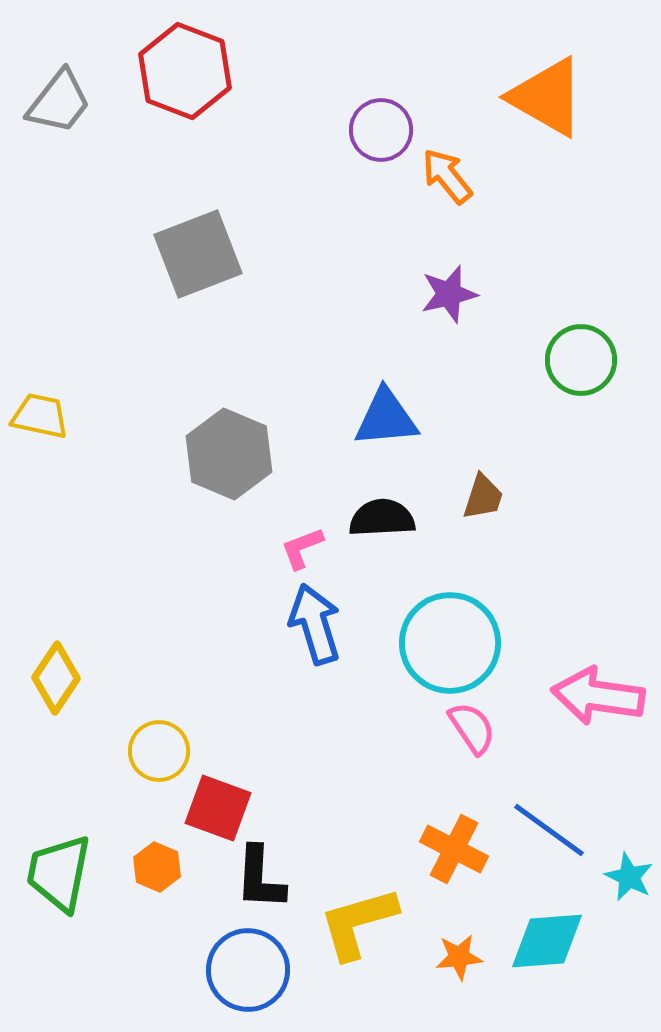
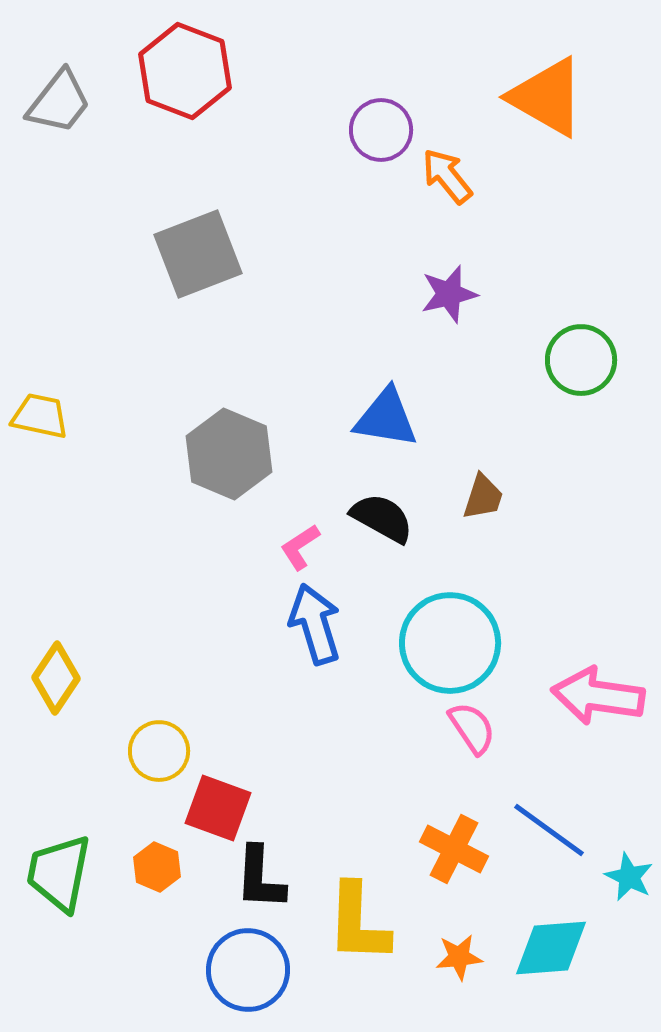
blue triangle: rotated 14 degrees clockwise
black semicircle: rotated 32 degrees clockwise
pink L-shape: moved 2 px left, 1 px up; rotated 12 degrees counterclockwise
yellow L-shape: rotated 72 degrees counterclockwise
cyan diamond: moved 4 px right, 7 px down
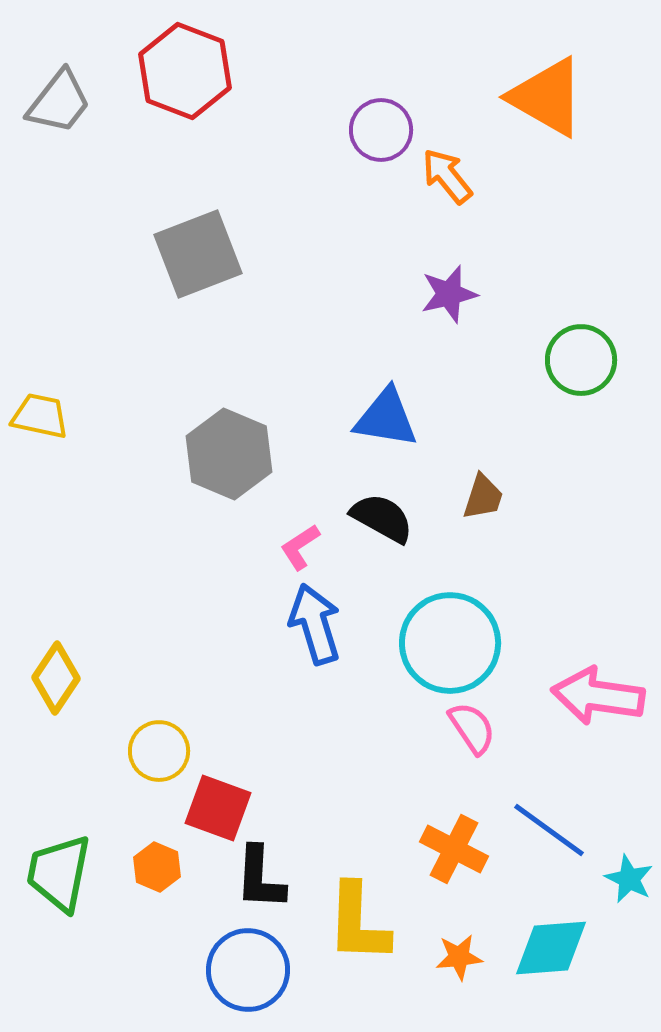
cyan star: moved 2 px down
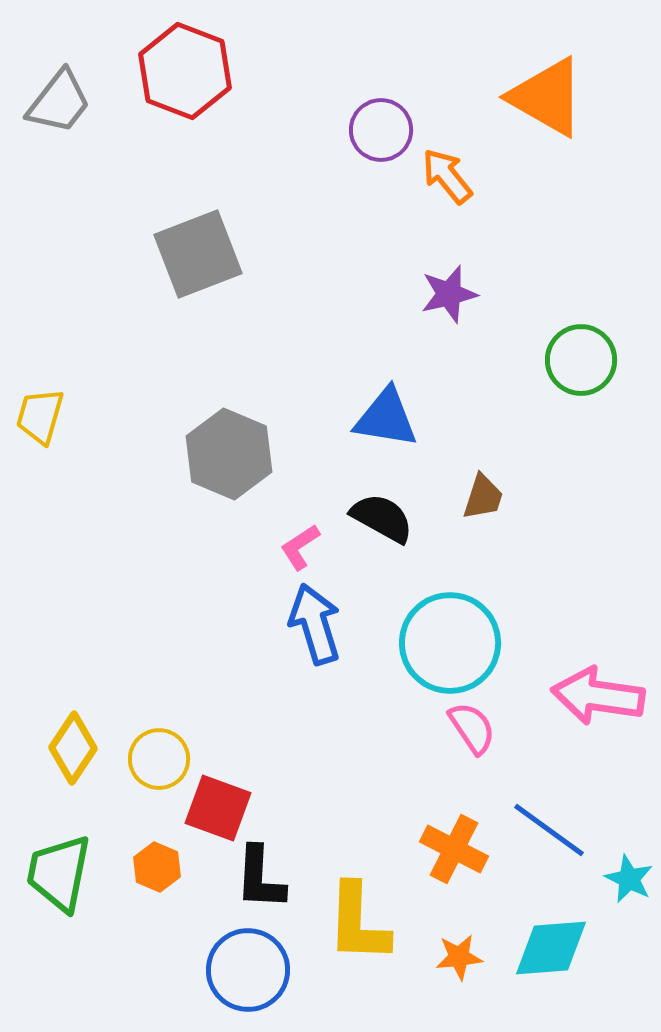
yellow trapezoid: rotated 86 degrees counterclockwise
yellow diamond: moved 17 px right, 70 px down
yellow circle: moved 8 px down
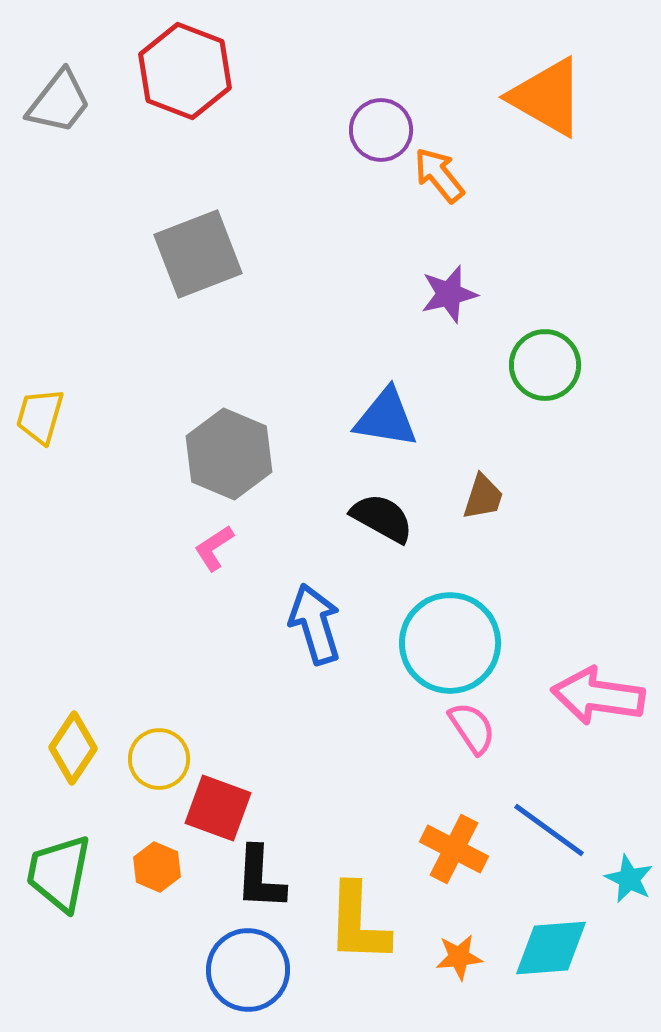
orange arrow: moved 8 px left, 1 px up
green circle: moved 36 px left, 5 px down
pink L-shape: moved 86 px left, 1 px down
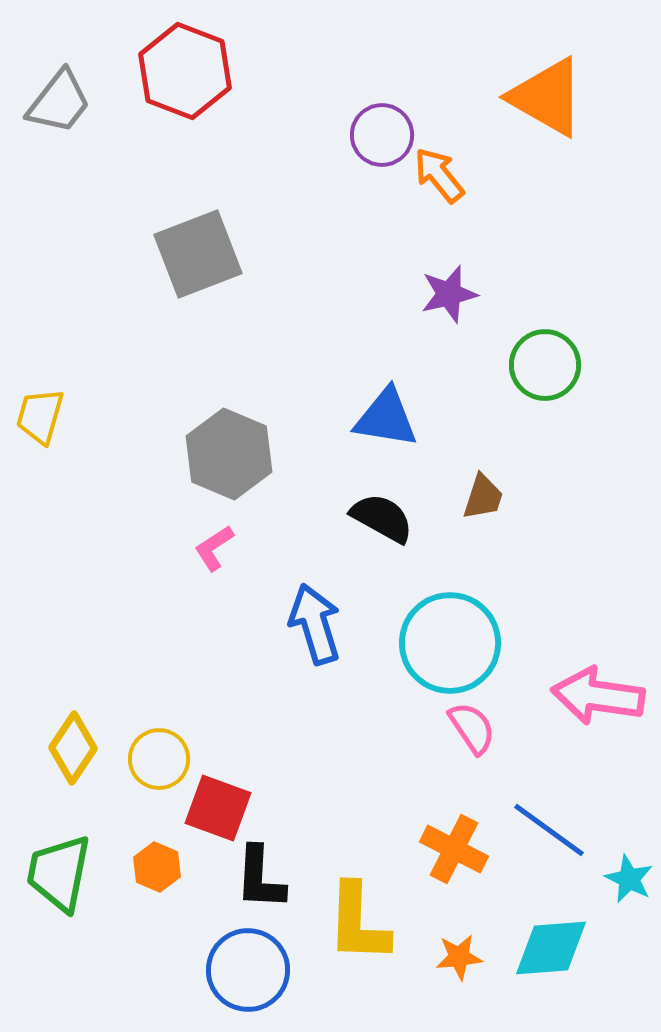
purple circle: moved 1 px right, 5 px down
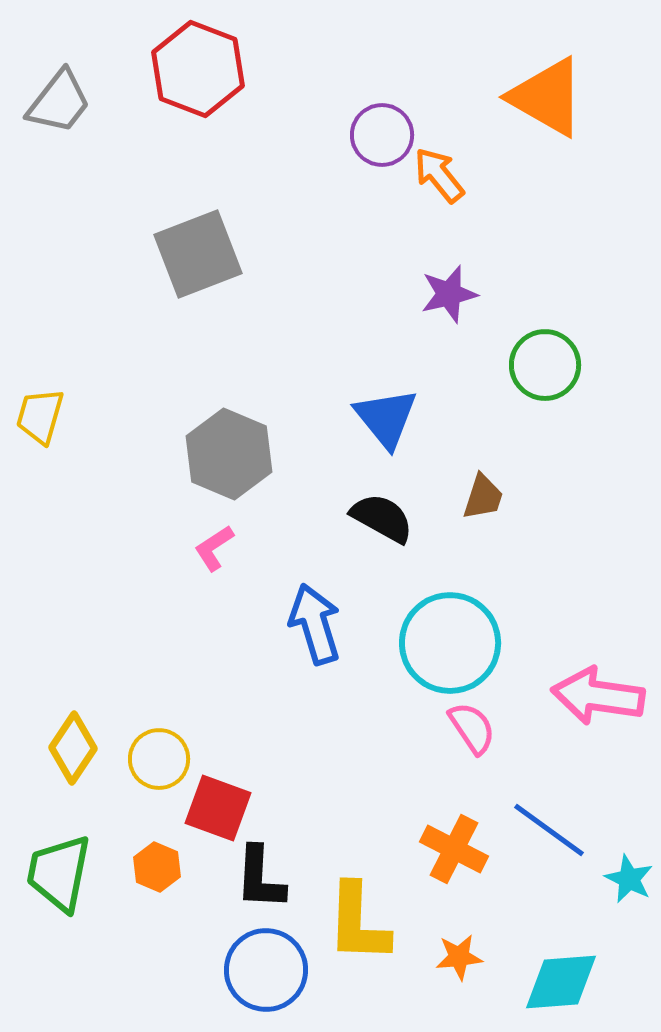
red hexagon: moved 13 px right, 2 px up
blue triangle: rotated 42 degrees clockwise
cyan diamond: moved 10 px right, 34 px down
blue circle: moved 18 px right
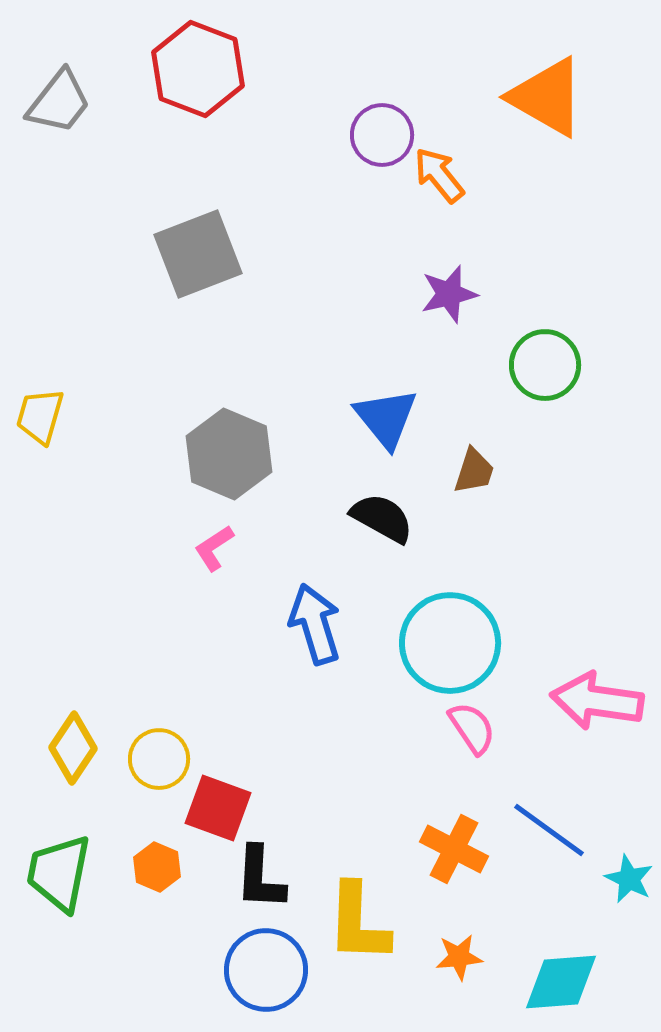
brown trapezoid: moved 9 px left, 26 px up
pink arrow: moved 1 px left, 5 px down
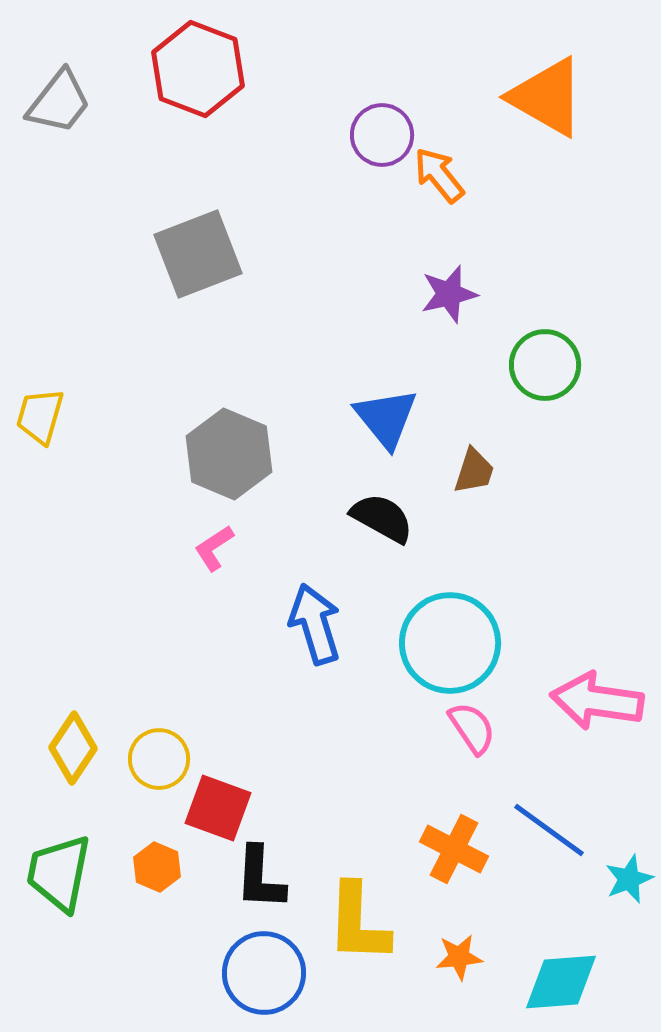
cyan star: rotated 24 degrees clockwise
blue circle: moved 2 px left, 3 px down
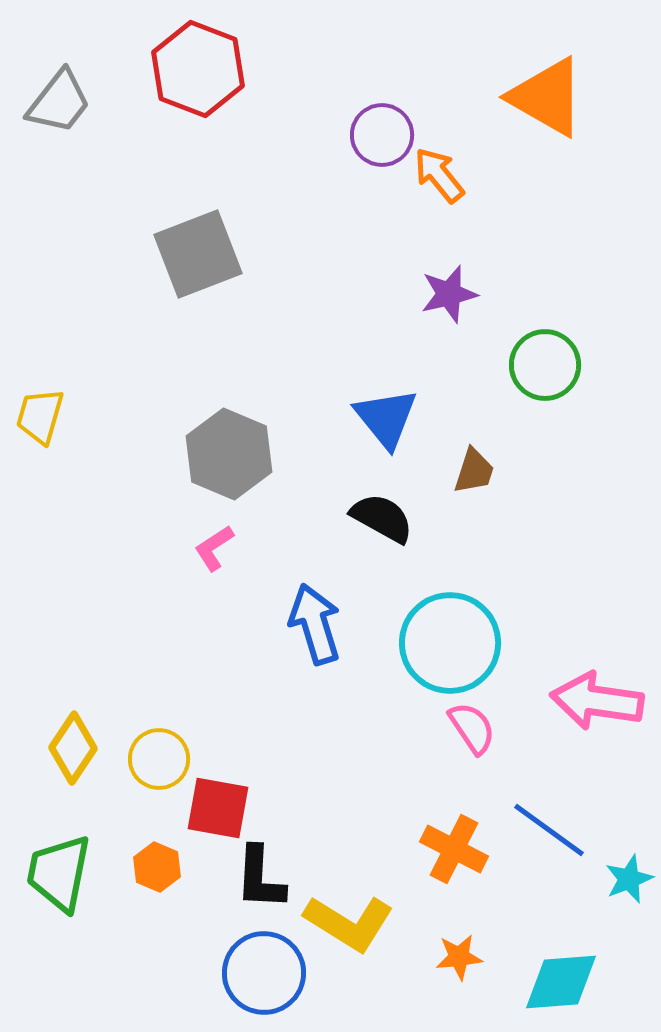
red square: rotated 10 degrees counterclockwise
yellow L-shape: moved 9 px left; rotated 60 degrees counterclockwise
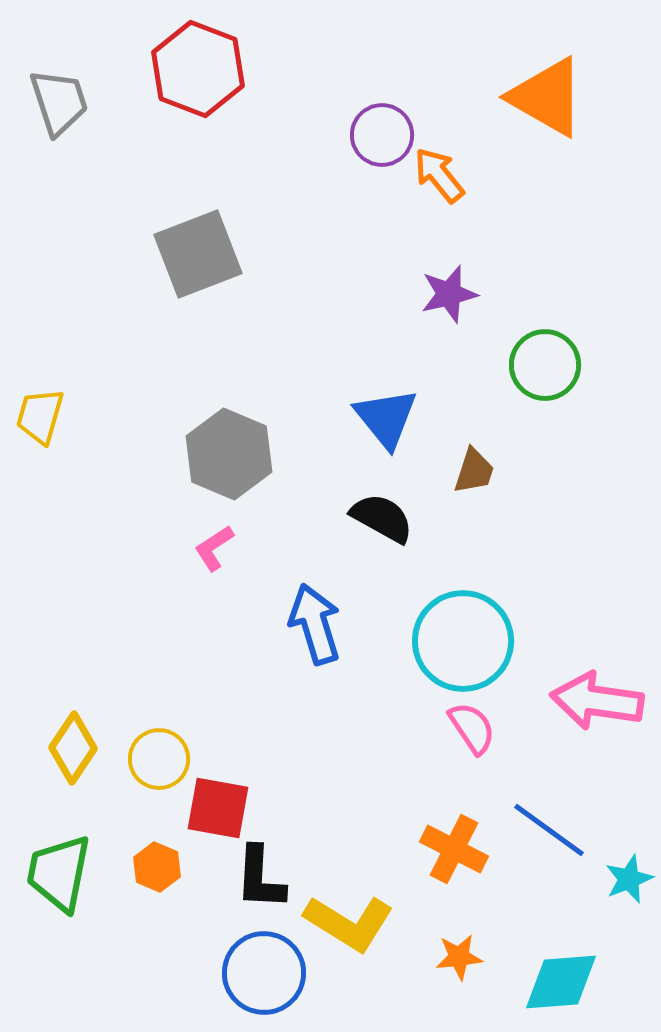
gray trapezoid: rotated 56 degrees counterclockwise
cyan circle: moved 13 px right, 2 px up
